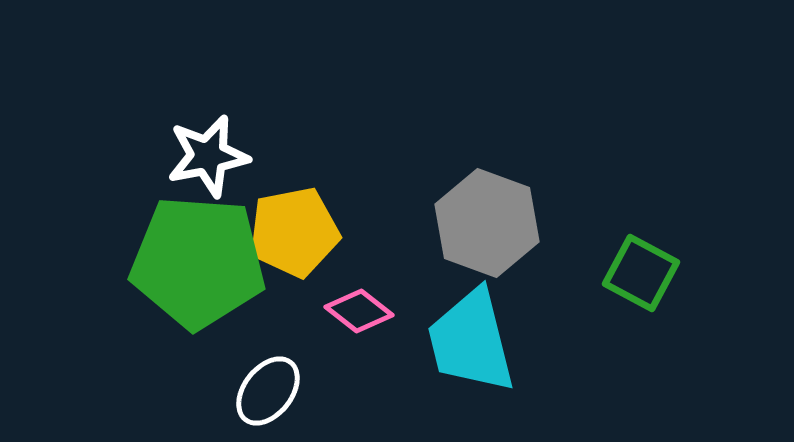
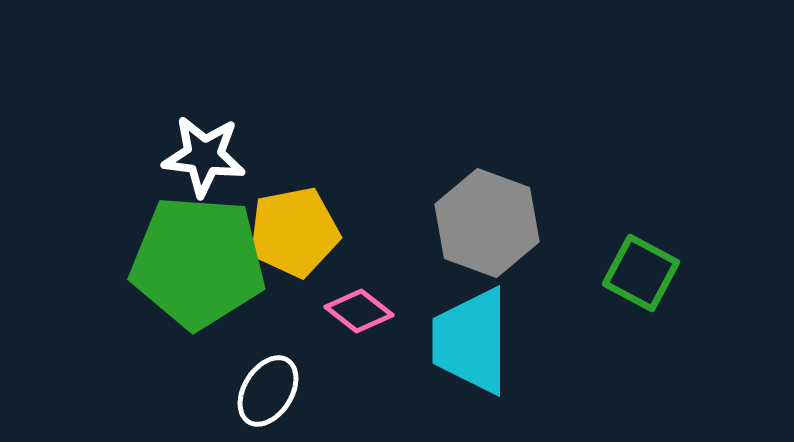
white star: moved 4 px left; rotated 18 degrees clockwise
cyan trapezoid: rotated 14 degrees clockwise
white ellipse: rotated 6 degrees counterclockwise
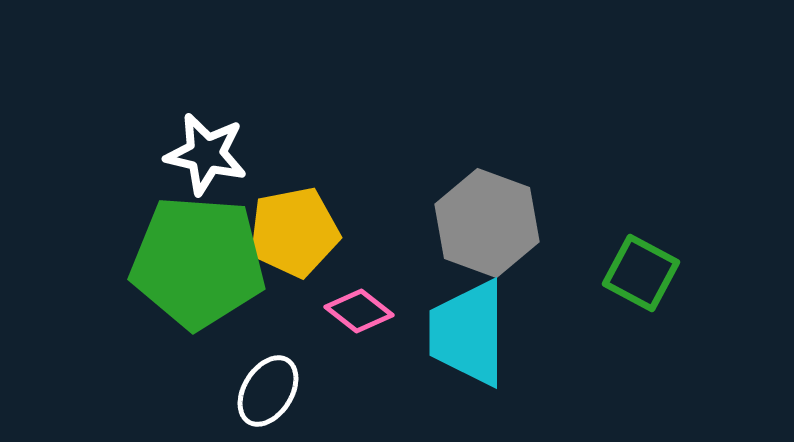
white star: moved 2 px right, 2 px up; rotated 6 degrees clockwise
cyan trapezoid: moved 3 px left, 8 px up
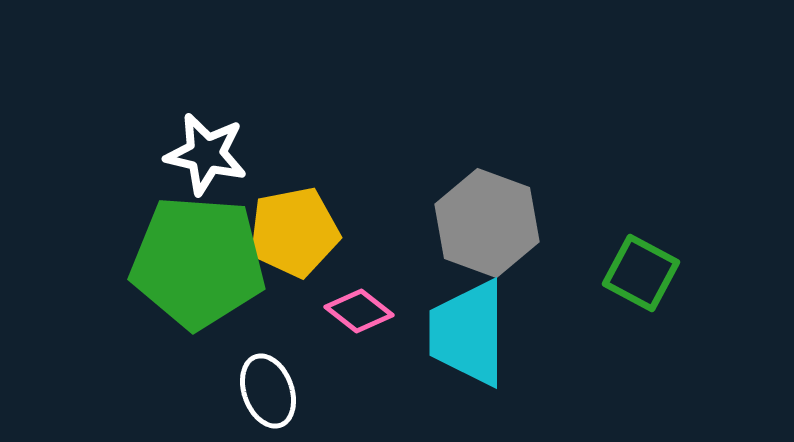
white ellipse: rotated 52 degrees counterclockwise
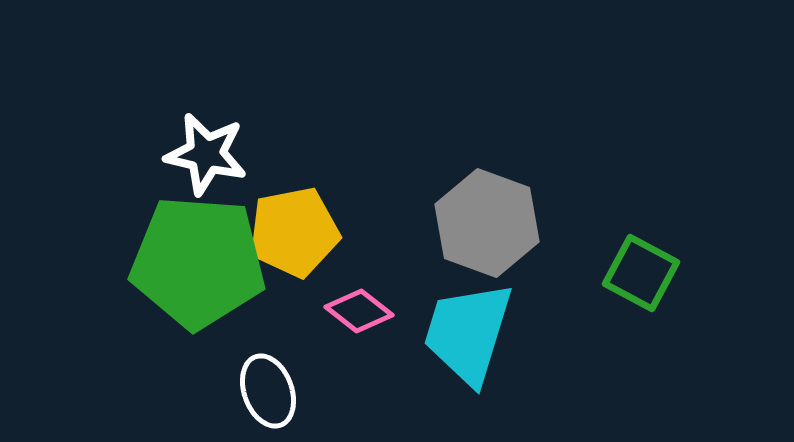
cyan trapezoid: rotated 17 degrees clockwise
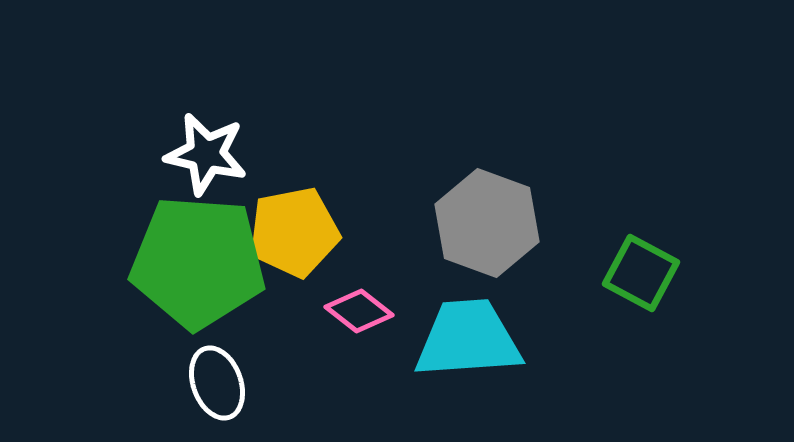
cyan trapezoid: moved 6 px down; rotated 69 degrees clockwise
white ellipse: moved 51 px left, 8 px up
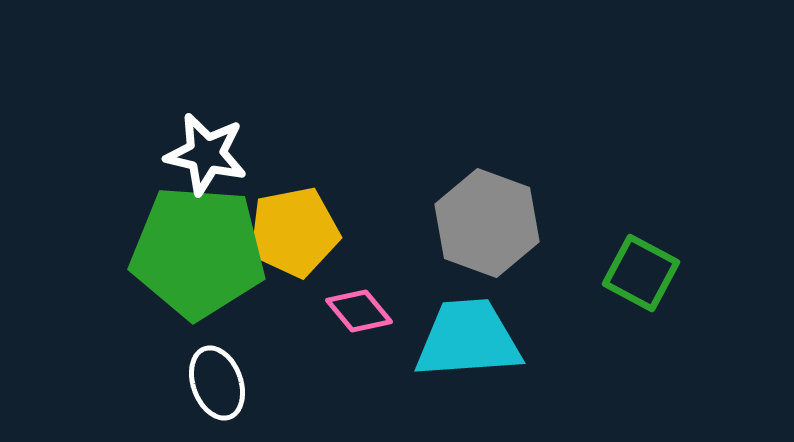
green pentagon: moved 10 px up
pink diamond: rotated 12 degrees clockwise
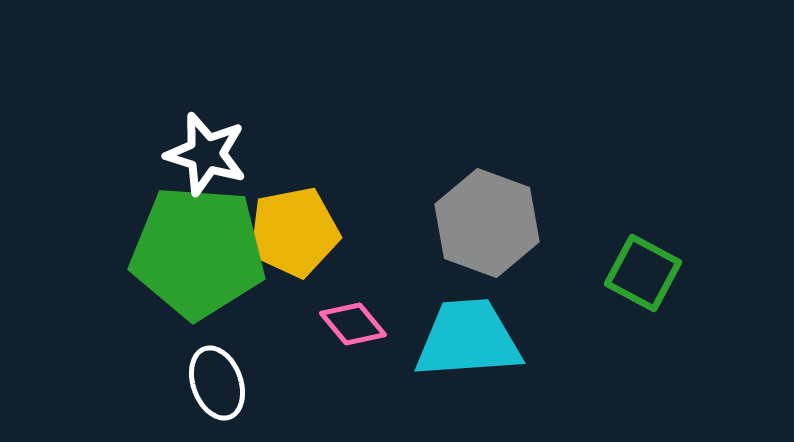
white star: rotated 4 degrees clockwise
green square: moved 2 px right
pink diamond: moved 6 px left, 13 px down
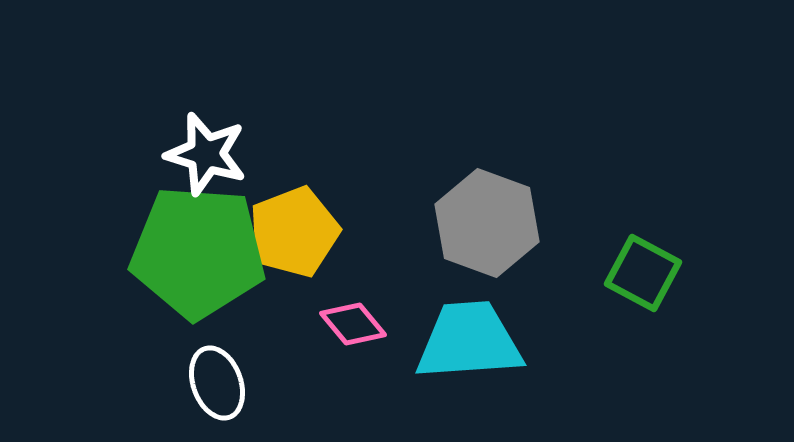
yellow pentagon: rotated 10 degrees counterclockwise
cyan trapezoid: moved 1 px right, 2 px down
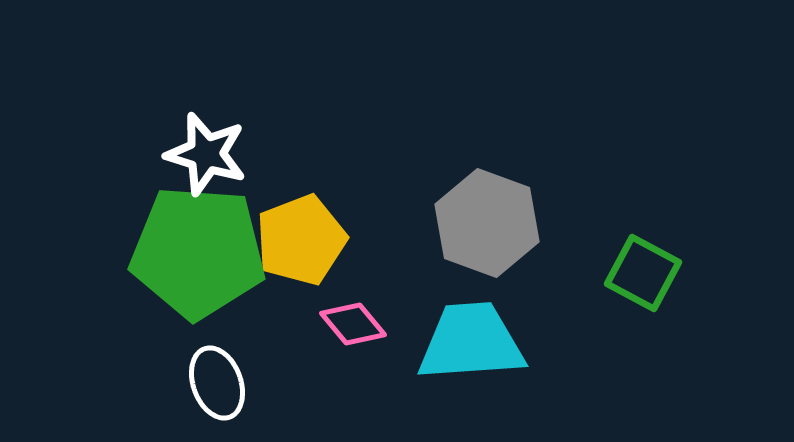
yellow pentagon: moved 7 px right, 8 px down
cyan trapezoid: moved 2 px right, 1 px down
